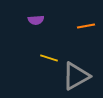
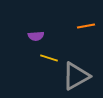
purple semicircle: moved 16 px down
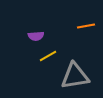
yellow line: moved 1 px left, 2 px up; rotated 48 degrees counterclockwise
gray triangle: moved 1 px left; rotated 20 degrees clockwise
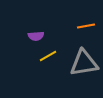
gray triangle: moved 9 px right, 13 px up
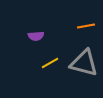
yellow line: moved 2 px right, 7 px down
gray triangle: rotated 24 degrees clockwise
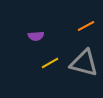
orange line: rotated 18 degrees counterclockwise
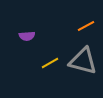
purple semicircle: moved 9 px left
gray triangle: moved 1 px left, 2 px up
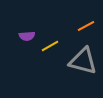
yellow line: moved 17 px up
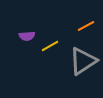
gray triangle: rotated 48 degrees counterclockwise
